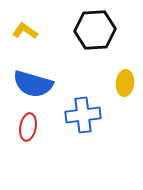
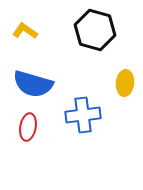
black hexagon: rotated 18 degrees clockwise
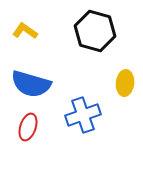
black hexagon: moved 1 px down
blue semicircle: moved 2 px left
blue cross: rotated 12 degrees counterclockwise
red ellipse: rotated 8 degrees clockwise
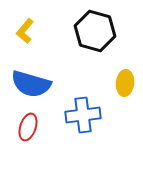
yellow L-shape: rotated 85 degrees counterclockwise
blue cross: rotated 12 degrees clockwise
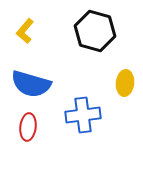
red ellipse: rotated 12 degrees counterclockwise
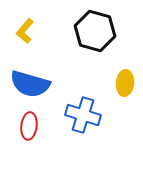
blue semicircle: moved 1 px left
blue cross: rotated 24 degrees clockwise
red ellipse: moved 1 px right, 1 px up
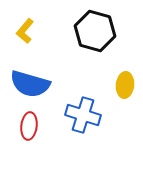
yellow ellipse: moved 2 px down
